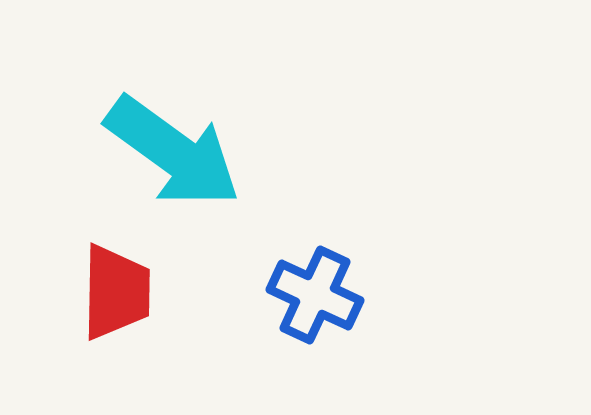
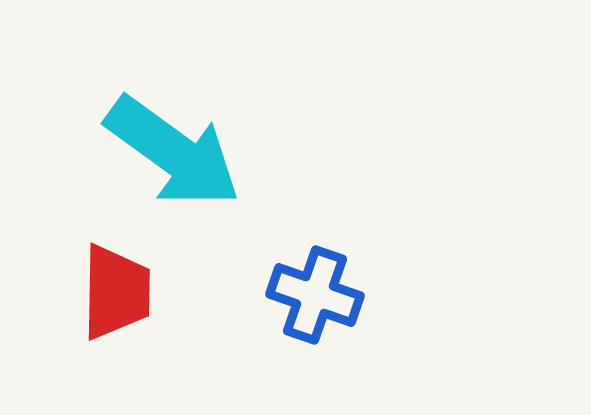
blue cross: rotated 6 degrees counterclockwise
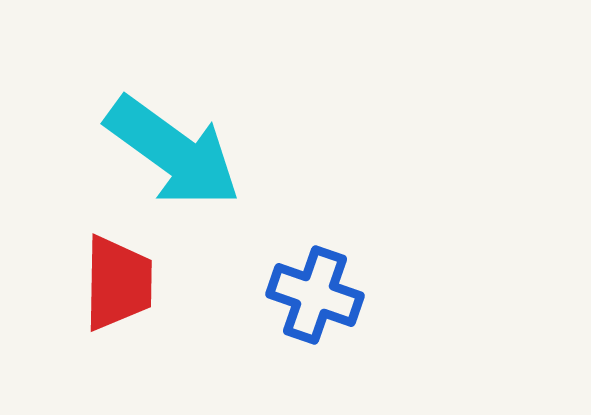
red trapezoid: moved 2 px right, 9 px up
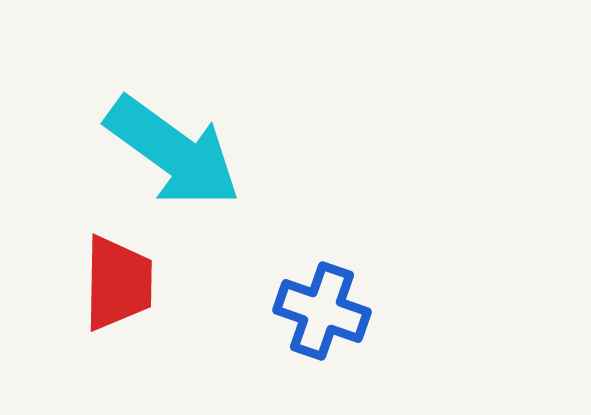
blue cross: moved 7 px right, 16 px down
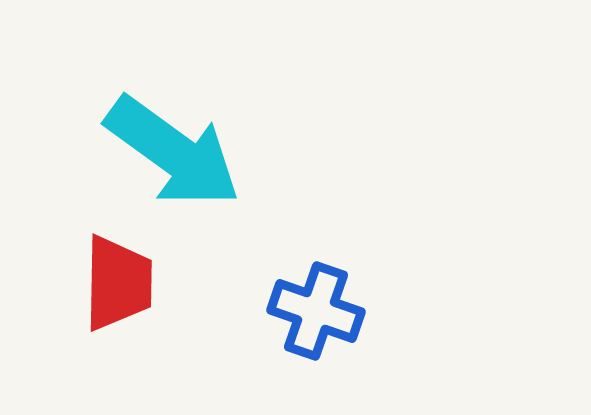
blue cross: moved 6 px left
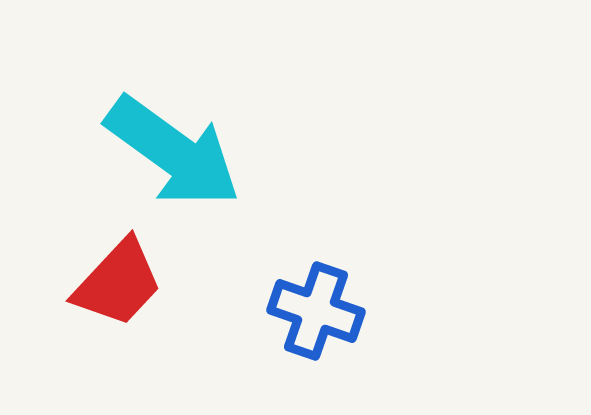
red trapezoid: rotated 42 degrees clockwise
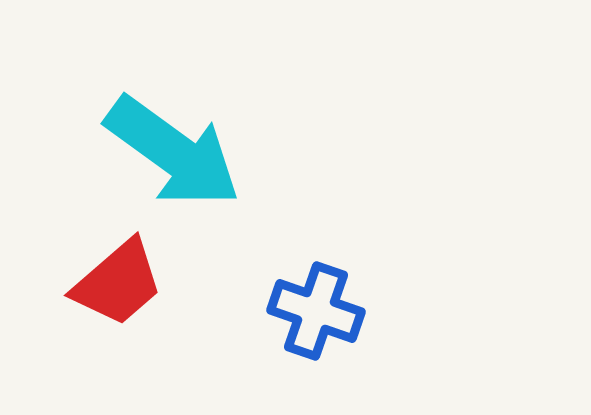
red trapezoid: rotated 6 degrees clockwise
